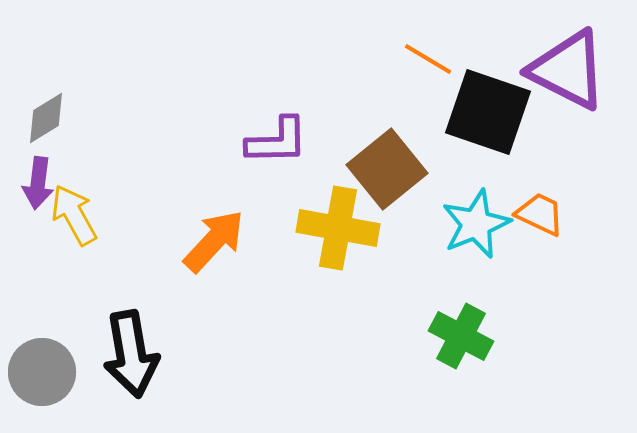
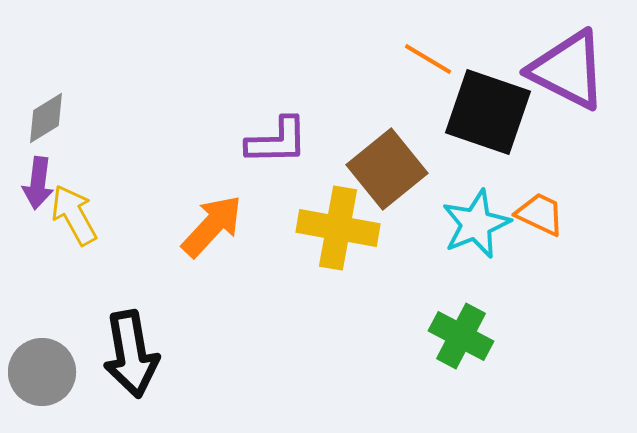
orange arrow: moved 2 px left, 15 px up
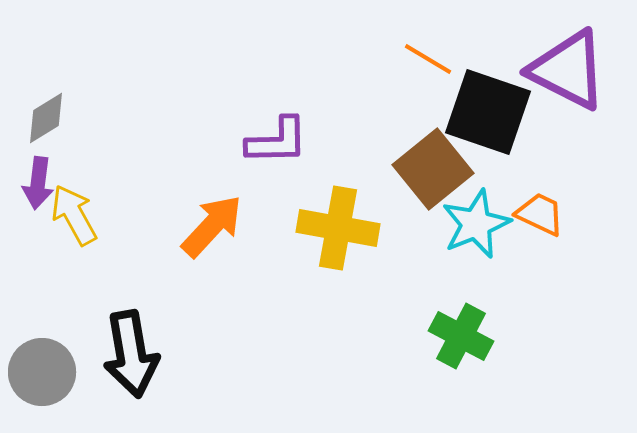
brown square: moved 46 px right
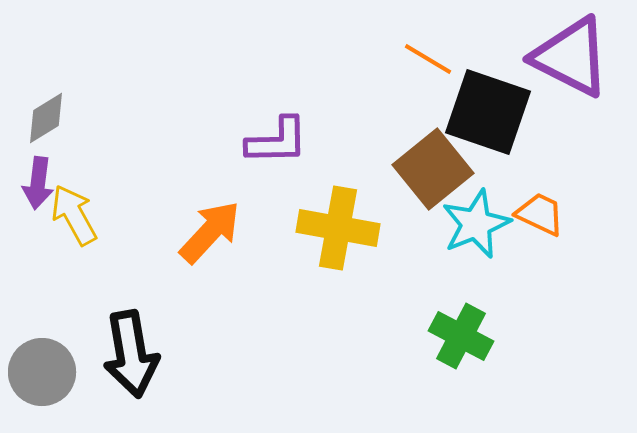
purple triangle: moved 3 px right, 13 px up
orange arrow: moved 2 px left, 6 px down
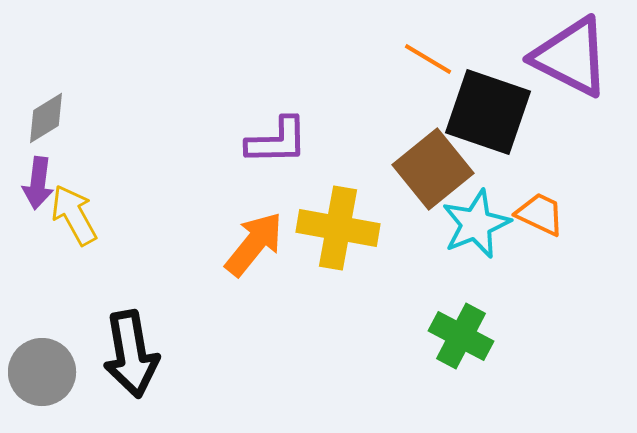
orange arrow: moved 44 px right, 12 px down; rotated 4 degrees counterclockwise
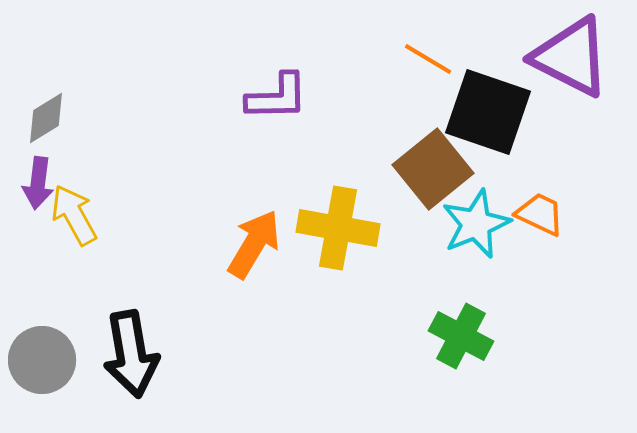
purple L-shape: moved 44 px up
orange arrow: rotated 8 degrees counterclockwise
gray circle: moved 12 px up
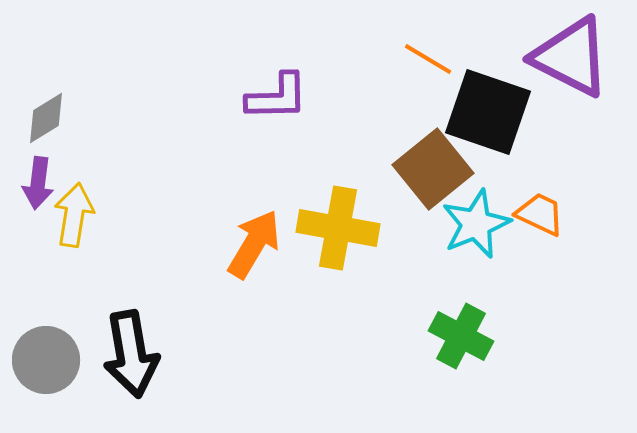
yellow arrow: rotated 38 degrees clockwise
gray circle: moved 4 px right
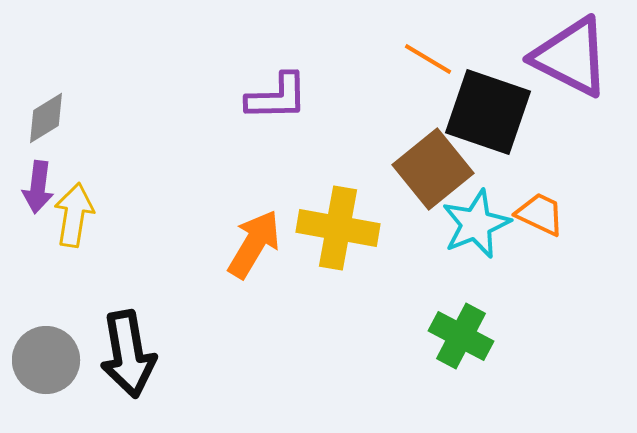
purple arrow: moved 4 px down
black arrow: moved 3 px left
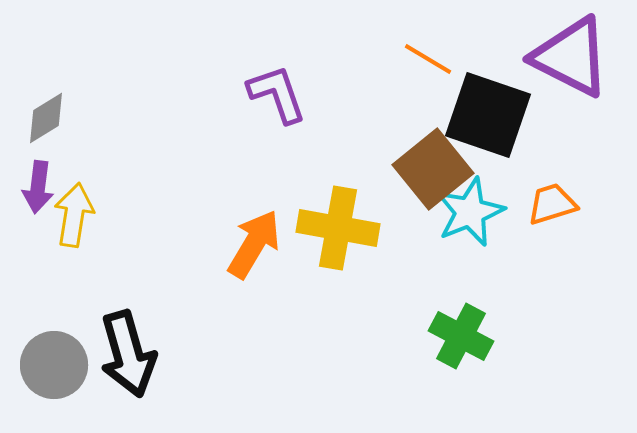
purple L-shape: moved 3 px up; rotated 108 degrees counterclockwise
black square: moved 3 px down
orange trapezoid: moved 12 px right, 10 px up; rotated 42 degrees counterclockwise
cyan star: moved 6 px left, 12 px up
black arrow: rotated 6 degrees counterclockwise
gray circle: moved 8 px right, 5 px down
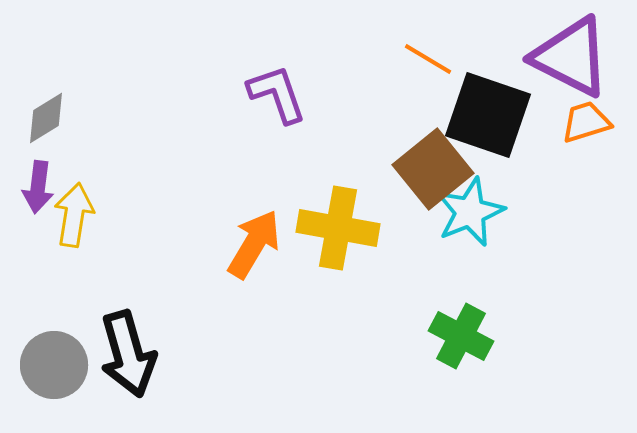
orange trapezoid: moved 34 px right, 82 px up
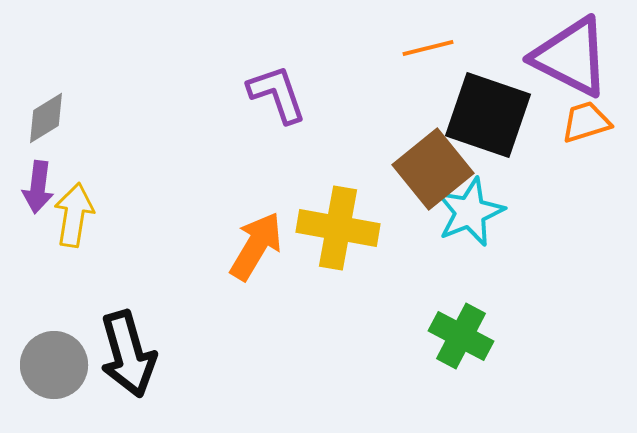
orange line: moved 11 px up; rotated 45 degrees counterclockwise
orange arrow: moved 2 px right, 2 px down
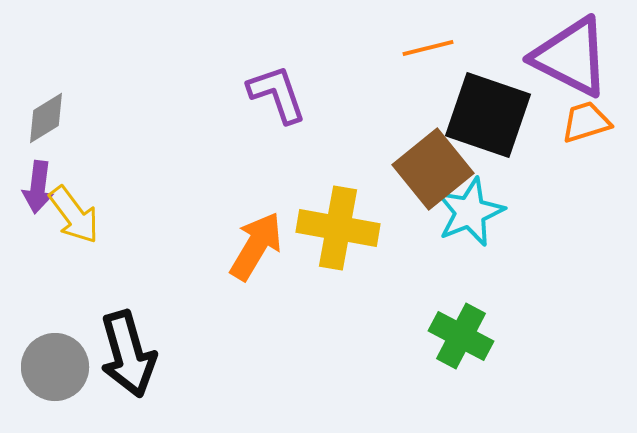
yellow arrow: rotated 134 degrees clockwise
gray circle: moved 1 px right, 2 px down
